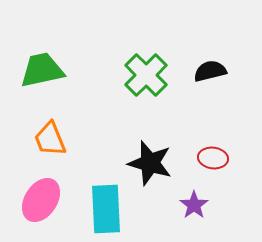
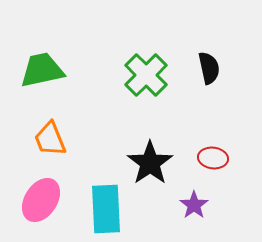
black semicircle: moved 1 px left, 3 px up; rotated 92 degrees clockwise
black star: rotated 21 degrees clockwise
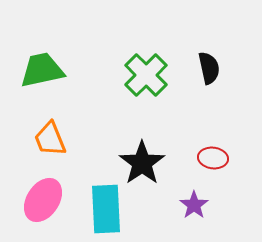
black star: moved 8 px left
pink ellipse: moved 2 px right
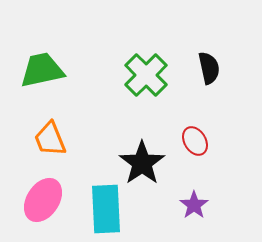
red ellipse: moved 18 px left, 17 px up; rotated 52 degrees clockwise
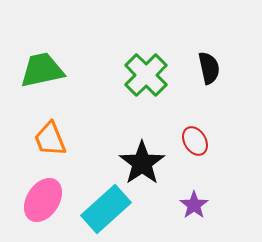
cyan rectangle: rotated 51 degrees clockwise
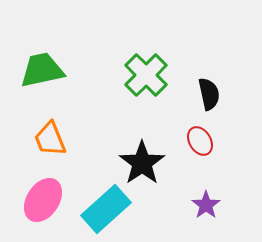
black semicircle: moved 26 px down
red ellipse: moved 5 px right
purple star: moved 12 px right
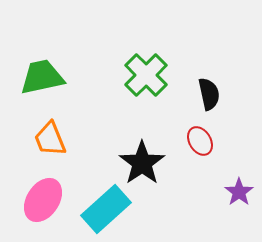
green trapezoid: moved 7 px down
purple star: moved 33 px right, 13 px up
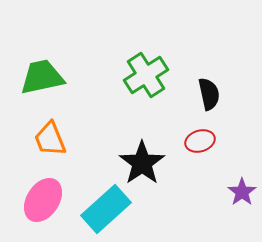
green cross: rotated 12 degrees clockwise
red ellipse: rotated 76 degrees counterclockwise
purple star: moved 3 px right
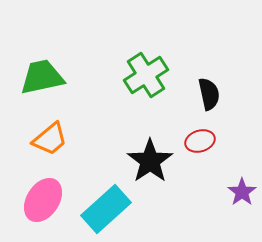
orange trapezoid: rotated 108 degrees counterclockwise
black star: moved 8 px right, 2 px up
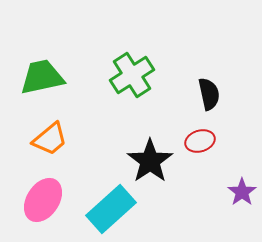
green cross: moved 14 px left
cyan rectangle: moved 5 px right
